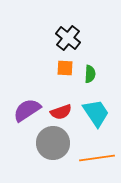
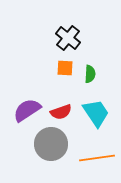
gray circle: moved 2 px left, 1 px down
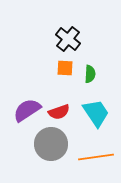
black cross: moved 1 px down
red semicircle: moved 2 px left
orange line: moved 1 px left, 1 px up
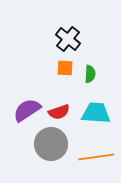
cyan trapezoid: rotated 52 degrees counterclockwise
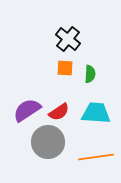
red semicircle: rotated 15 degrees counterclockwise
gray circle: moved 3 px left, 2 px up
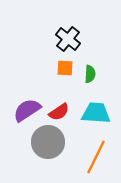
orange line: rotated 56 degrees counterclockwise
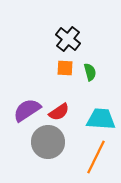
green semicircle: moved 2 px up; rotated 18 degrees counterclockwise
cyan trapezoid: moved 5 px right, 6 px down
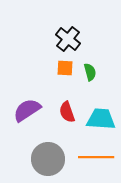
red semicircle: moved 8 px right; rotated 105 degrees clockwise
gray circle: moved 17 px down
orange line: rotated 64 degrees clockwise
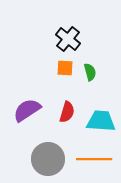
red semicircle: rotated 145 degrees counterclockwise
cyan trapezoid: moved 2 px down
orange line: moved 2 px left, 2 px down
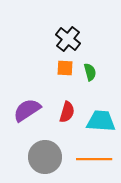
gray circle: moved 3 px left, 2 px up
